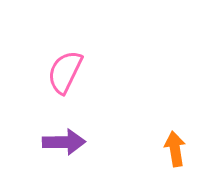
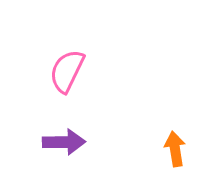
pink semicircle: moved 2 px right, 1 px up
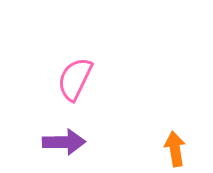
pink semicircle: moved 8 px right, 8 px down
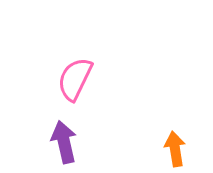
purple arrow: rotated 102 degrees counterclockwise
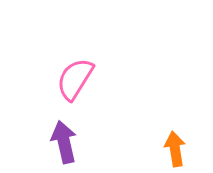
pink semicircle: rotated 6 degrees clockwise
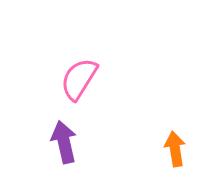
pink semicircle: moved 4 px right
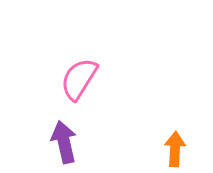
orange arrow: rotated 12 degrees clockwise
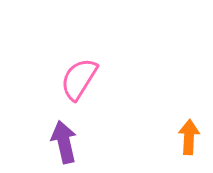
orange arrow: moved 14 px right, 12 px up
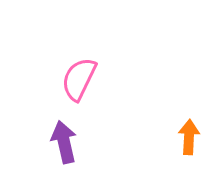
pink semicircle: rotated 6 degrees counterclockwise
